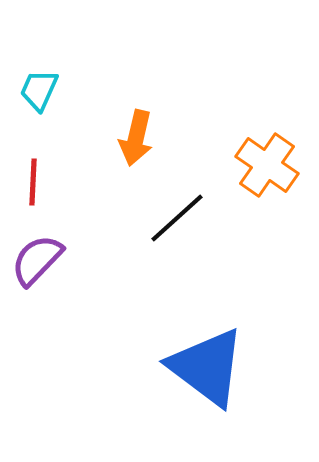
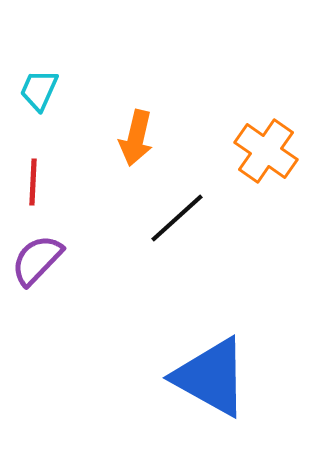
orange cross: moved 1 px left, 14 px up
blue triangle: moved 4 px right, 10 px down; rotated 8 degrees counterclockwise
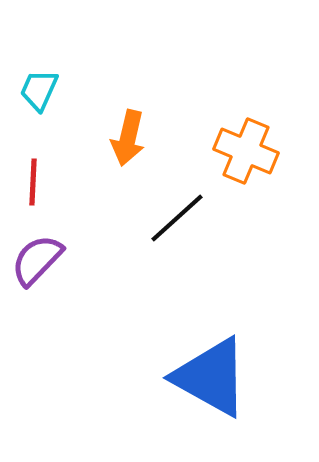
orange arrow: moved 8 px left
orange cross: moved 20 px left; rotated 12 degrees counterclockwise
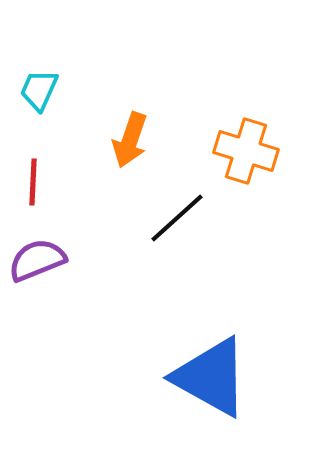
orange arrow: moved 2 px right, 2 px down; rotated 6 degrees clockwise
orange cross: rotated 6 degrees counterclockwise
purple semicircle: rotated 24 degrees clockwise
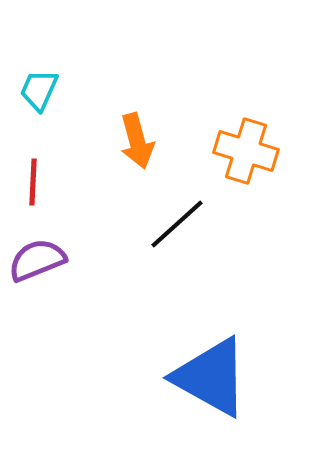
orange arrow: moved 7 px right, 1 px down; rotated 34 degrees counterclockwise
black line: moved 6 px down
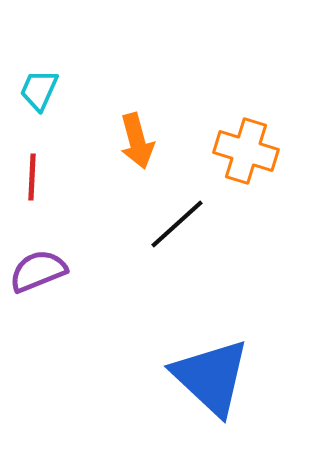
red line: moved 1 px left, 5 px up
purple semicircle: moved 1 px right, 11 px down
blue triangle: rotated 14 degrees clockwise
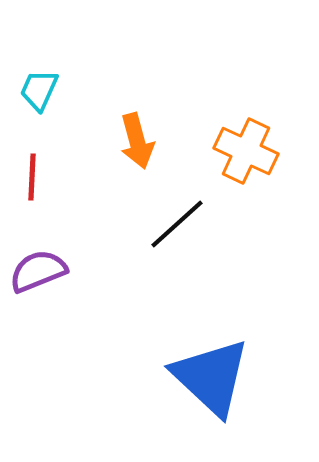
orange cross: rotated 8 degrees clockwise
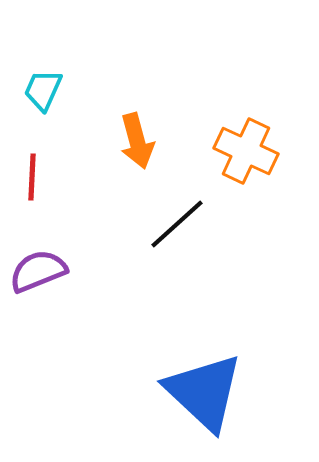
cyan trapezoid: moved 4 px right
blue triangle: moved 7 px left, 15 px down
